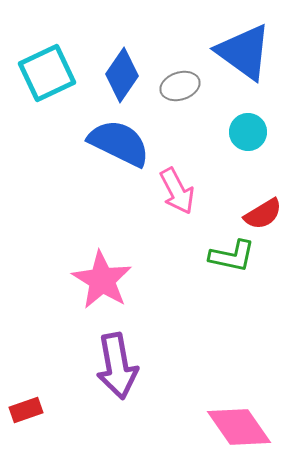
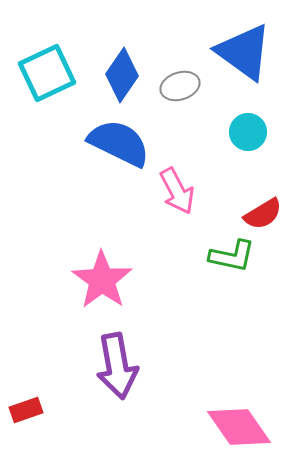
pink star: rotated 4 degrees clockwise
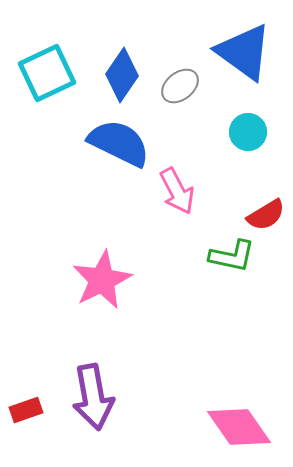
gray ellipse: rotated 21 degrees counterclockwise
red semicircle: moved 3 px right, 1 px down
pink star: rotated 10 degrees clockwise
purple arrow: moved 24 px left, 31 px down
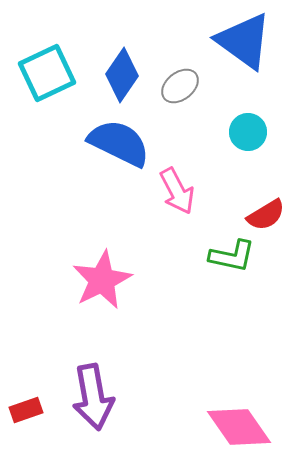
blue triangle: moved 11 px up
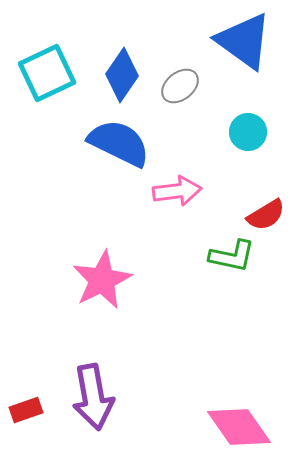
pink arrow: rotated 69 degrees counterclockwise
